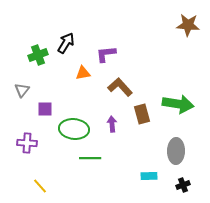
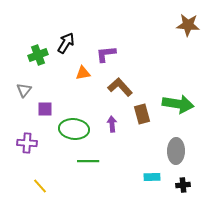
gray triangle: moved 2 px right
green line: moved 2 px left, 3 px down
cyan rectangle: moved 3 px right, 1 px down
black cross: rotated 16 degrees clockwise
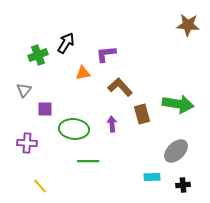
gray ellipse: rotated 45 degrees clockwise
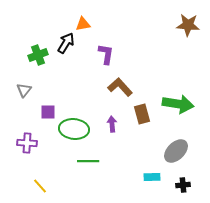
purple L-shape: rotated 105 degrees clockwise
orange triangle: moved 49 px up
purple square: moved 3 px right, 3 px down
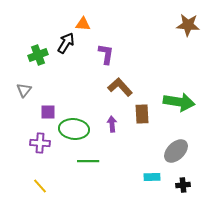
orange triangle: rotated 14 degrees clockwise
green arrow: moved 1 px right, 2 px up
brown rectangle: rotated 12 degrees clockwise
purple cross: moved 13 px right
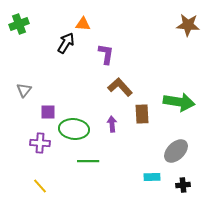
green cross: moved 19 px left, 31 px up
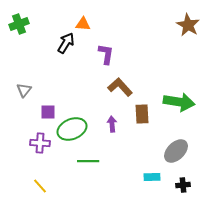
brown star: rotated 25 degrees clockwise
green ellipse: moved 2 px left; rotated 28 degrees counterclockwise
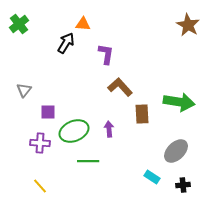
green cross: rotated 18 degrees counterclockwise
purple arrow: moved 3 px left, 5 px down
green ellipse: moved 2 px right, 2 px down
cyan rectangle: rotated 35 degrees clockwise
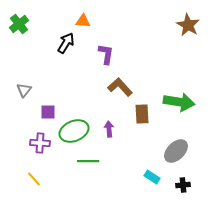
orange triangle: moved 3 px up
yellow line: moved 6 px left, 7 px up
